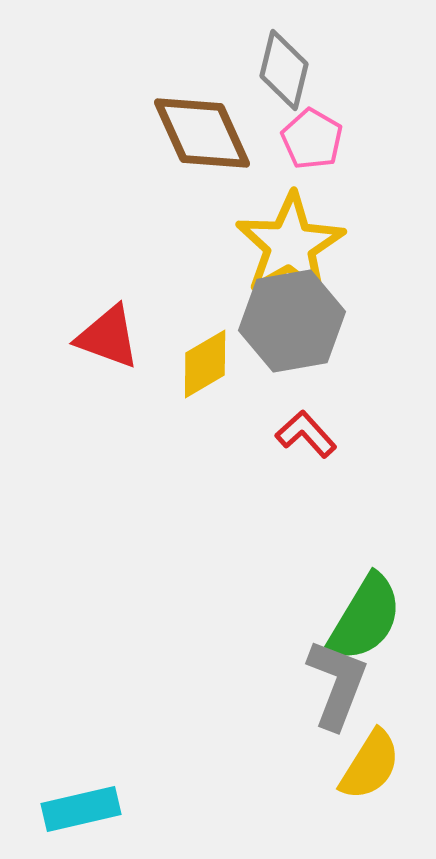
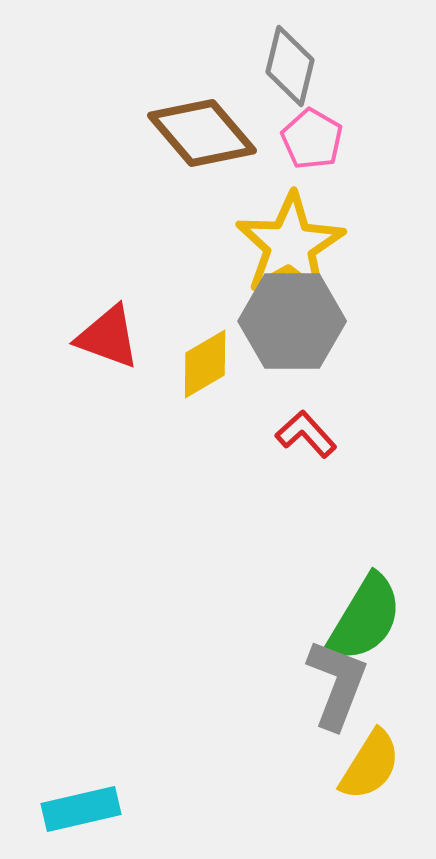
gray diamond: moved 6 px right, 4 px up
brown diamond: rotated 16 degrees counterclockwise
gray hexagon: rotated 10 degrees clockwise
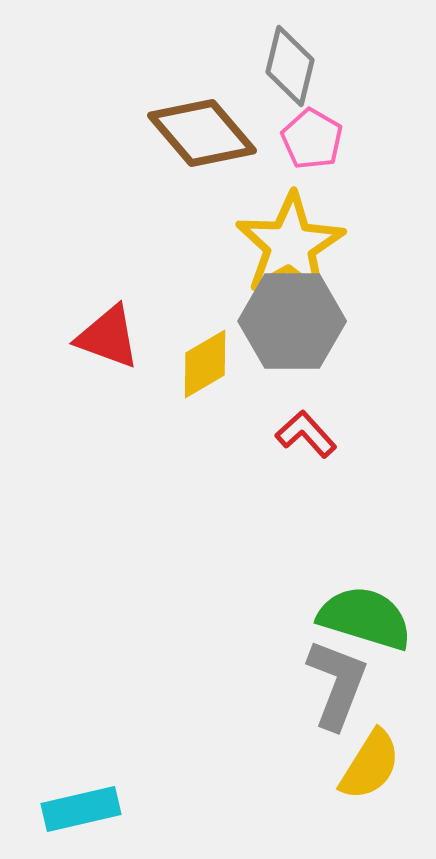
green semicircle: rotated 104 degrees counterclockwise
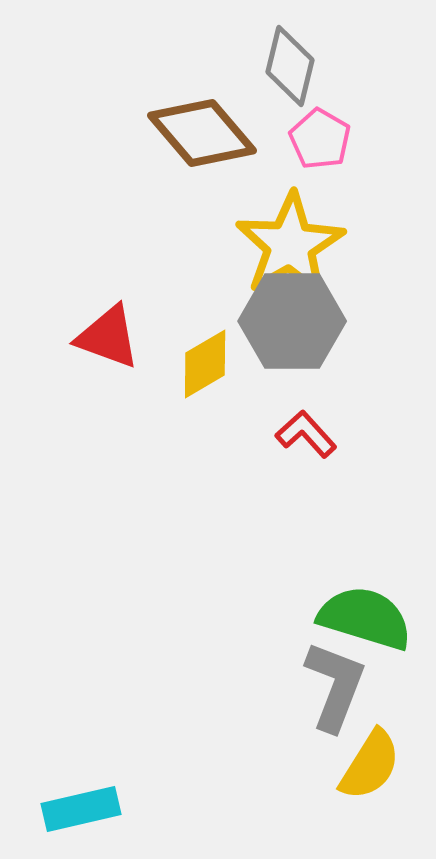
pink pentagon: moved 8 px right
gray L-shape: moved 2 px left, 2 px down
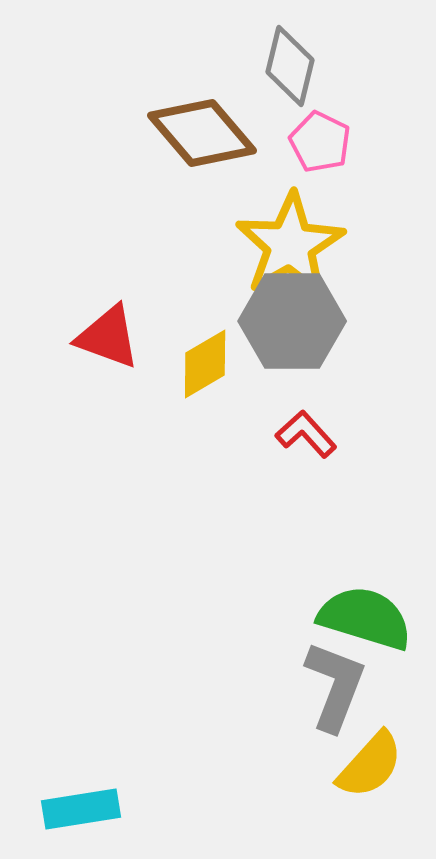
pink pentagon: moved 3 px down; rotated 4 degrees counterclockwise
yellow semicircle: rotated 10 degrees clockwise
cyan rectangle: rotated 4 degrees clockwise
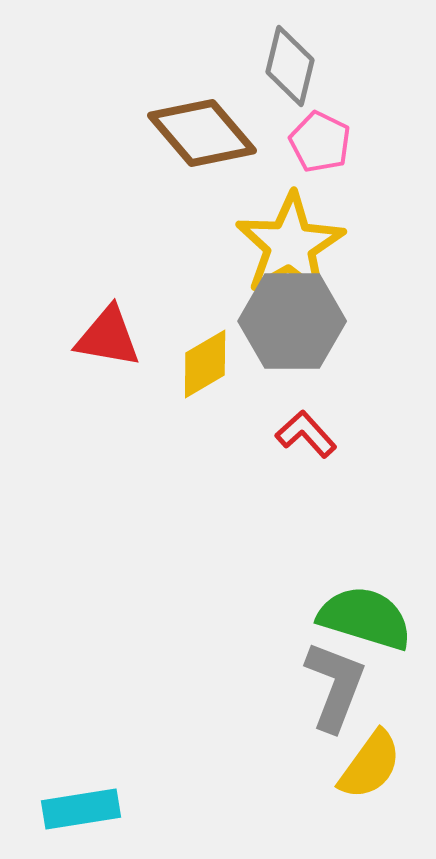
red triangle: rotated 10 degrees counterclockwise
yellow semicircle: rotated 6 degrees counterclockwise
